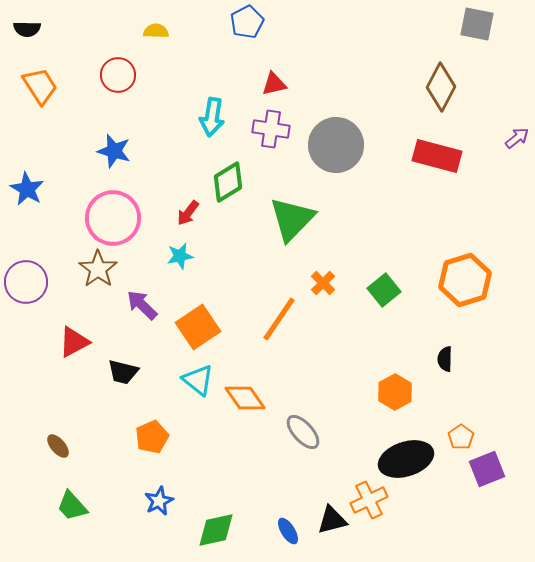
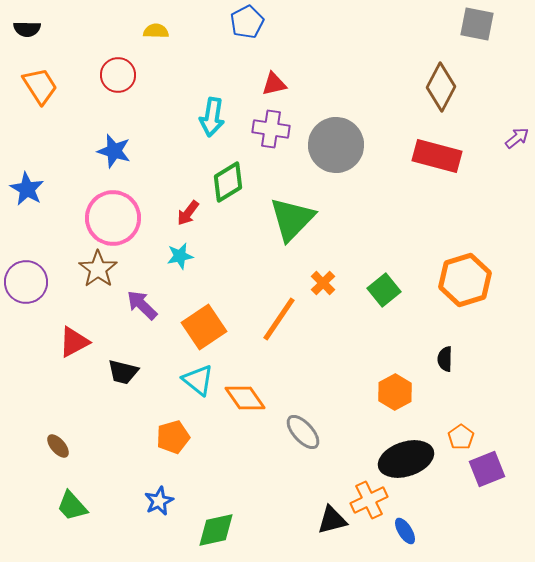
orange square at (198, 327): moved 6 px right
orange pentagon at (152, 437): moved 21 px right; rotated 8 degrees clockwise
blue ellipse at (288, 531): moved 117 px right
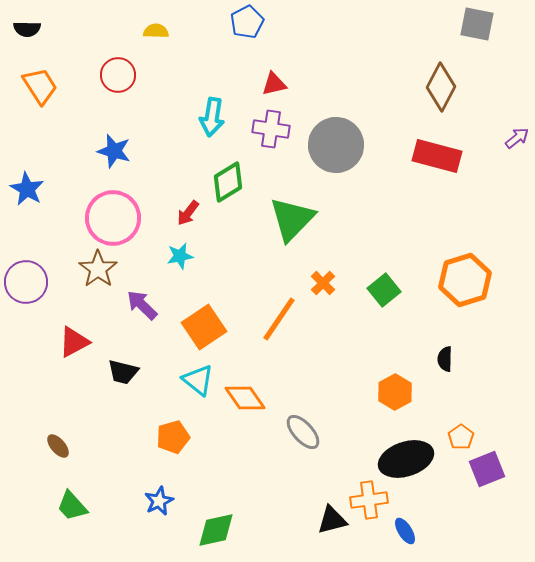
orange cross at (369, 500): rotated 18 degrees clockwise
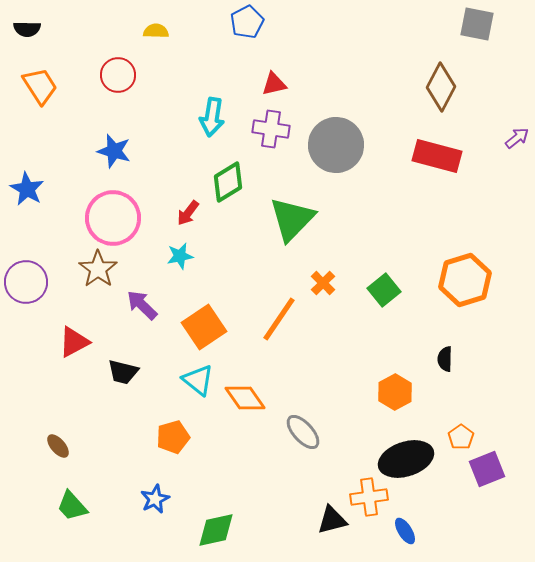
orange cross at (369, 500): moved 3 px up
blue star at (159, 501): moved 4 px left, 2 px up
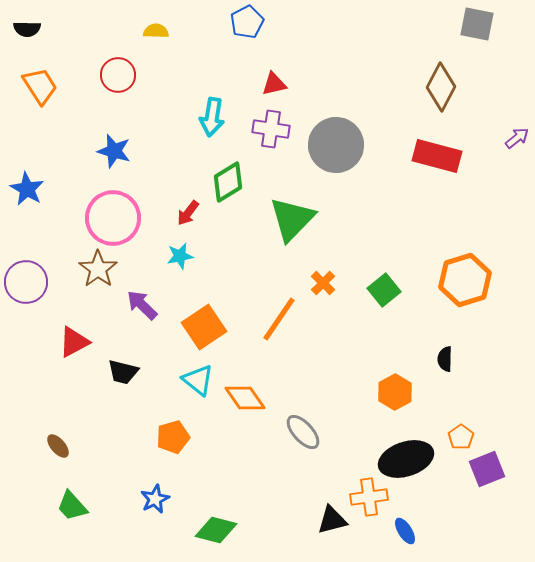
green diamond at (216, 530): rotated 27 degrees clockwise
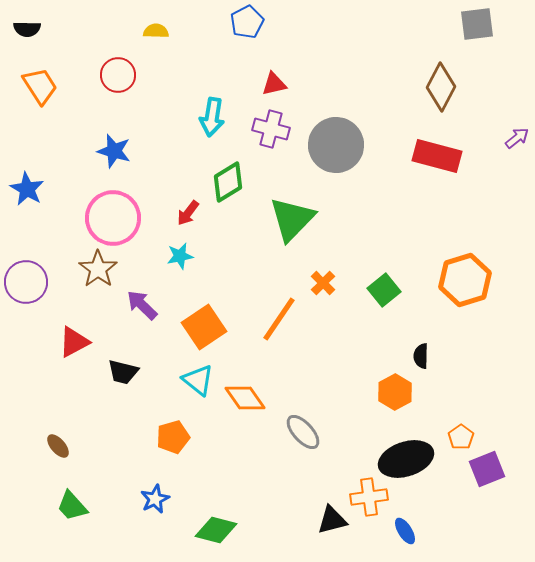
gray square at (477, 24): rotated 18 degrees counterclockwise
purple cross at (271, 129): rotated 6 degrees clockwise
black semicircle at (445, 359): moved 24 px left, 3 px up
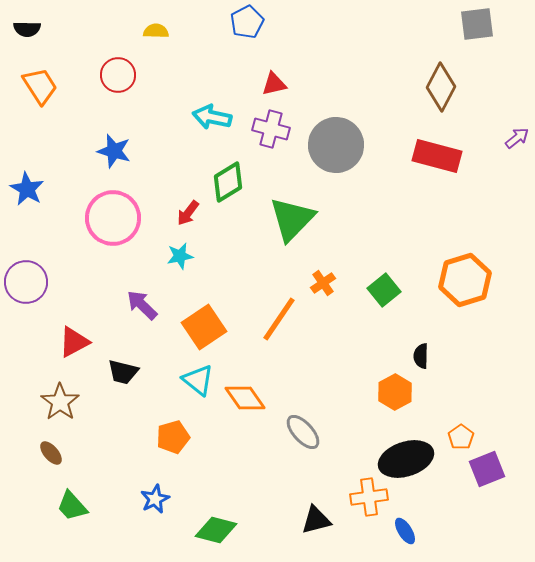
cyan arrow at (212, 117): rotated 93 degrees clockwise
brown star at (98, 269): moved 38 px left, 133 px down
orange cross at (323, 283): rotated 10 degrees clockwise
brown ellipse at (58, 446): moved 7 px left, 7 px down
black triangle at (332, 520): moved 16 px left
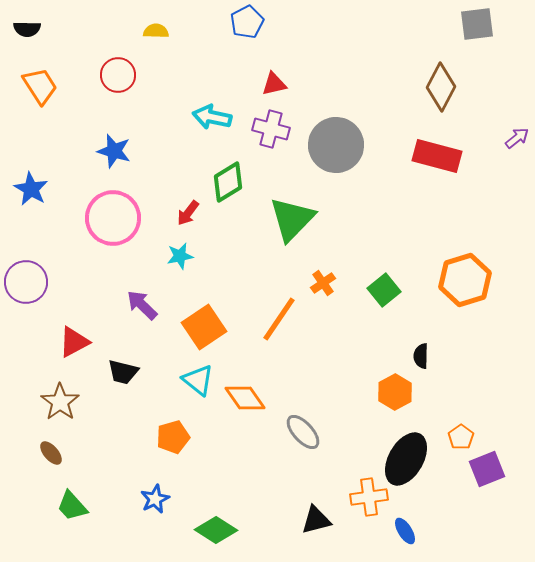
blue star at (27, 189): moved 4 px right
black ellipse at (406, 459): rotated 42 degrees counterclockwise
green diamond at (216, 530): rotated 18 degrees clockwise
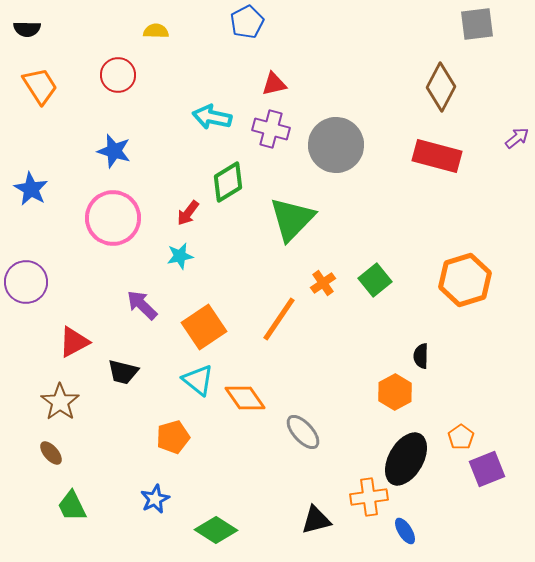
green square at (384, 290): moved 9 px left, 10 px up
green trapezoid at (72, 506): rotated 16 degrees clockwise
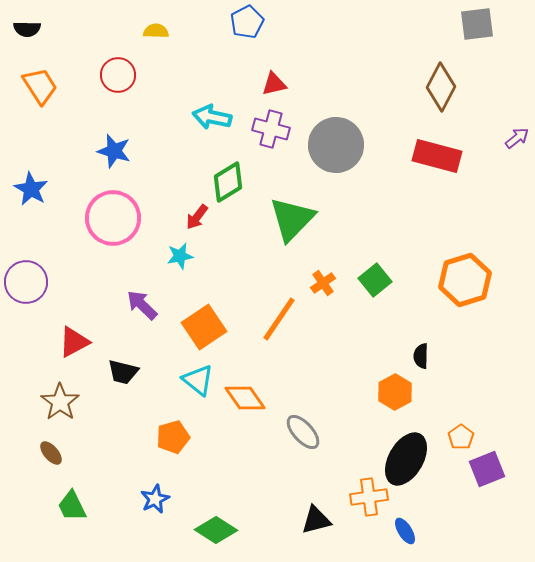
red arrow at (188, 213): moved 9 px right, 4 px down
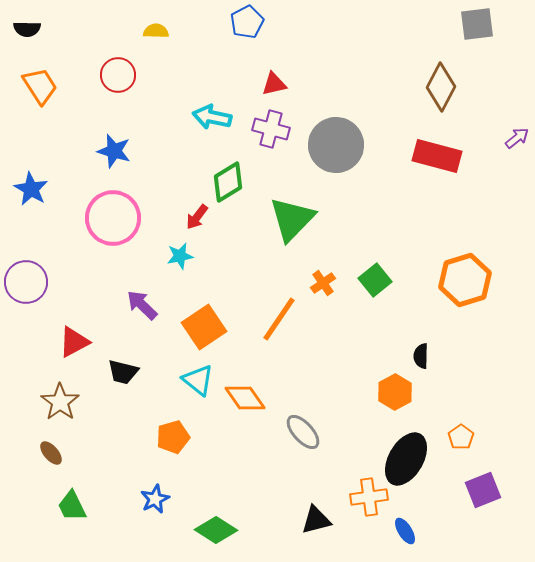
purple square at (487, 469): moved 4 px left, 21 px down
